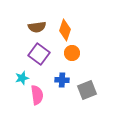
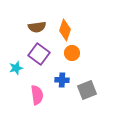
cyan star: moved 6 px left, 10 px up
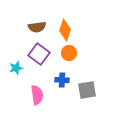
orange circle: moved 3 px left
gray square: rotated 12 degrees clockwise
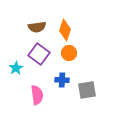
cyan star: rotated 16 degrees counterclockwise
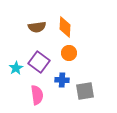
orange diamond: moved 3 px up; rotated 15 degrees counterclockwise
purple square: moved 8 px down
gray square: moved 2 px left, 1 px down
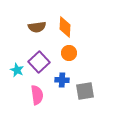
purple square: rotated 10 degrees clockwise
cyan star: moved 1 px right, 2 px down; rotated 16 degrees counterclockwise
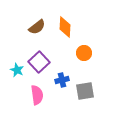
brown semicircle: rotated 30 degrees counterclockwise
orange circle: moved 15 px right
blue cross: rotated 16 degrees counterclockwise
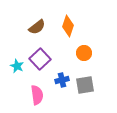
orange diamond: moved 3 px right, 1 px up; rotated 15 degrees clockwise
purple square: moved 1 px right, 3 px up
cyan star: moved 4 px up
gray square: moved 6 px up
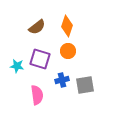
orange diamond: moved 1 px left
orange circle: moved 16 px left, 2 px up
purple square: rotated 30 degrees counterclockwise
cyan star: rotated 16 degrees counterclockwise
